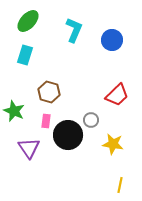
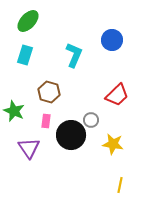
cyan L-shape: moved 25 px down
black circle: moved 3 px right
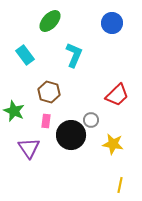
green ellipse: moved 22 px right
blue circle: moved 17 px up
cyan rectangle: rotated 54 degrees counterclockwise
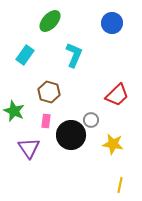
cyan rectangle: rotated 72 degrees clockwise
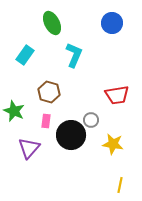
green ellipse: moved 2 px right, 2 px down; rotated 70 degrees counterclockwise
red trapezoid: rotated 35 degrees clockwise
purple triangle: rotated 15 degrees clockwise
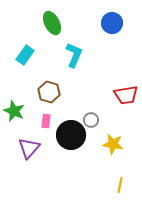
red trapezoid: moved 9 px right
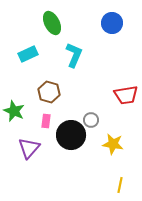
cyan rectangle: moved 3 px right, 1 px up; rotated 30 degrees clockwise
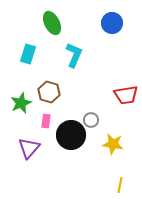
cyan rectangle: rotated 48 degrees counterclockwise
green star: moved 7 px right, 8 px up; rotated 25 degrees clockwise
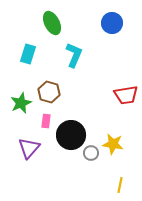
gray circle: moved 33 px down
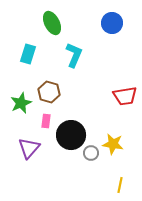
red trapezoid: moved 1 px left, 1 px down
